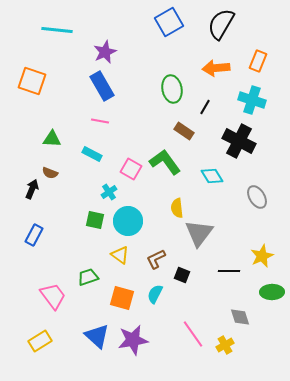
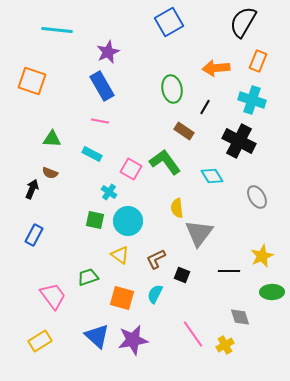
black semicircle at (221, 24): moved 22 px right, 2 px up
purple star at (105, 52): moved 3 px right
cyan cross at (109, 192): rotated 21 degrees counterclockwise
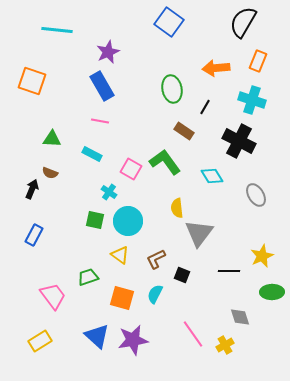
blue square at (169, 22): rotated 24 degrees counterclockwise
gray ellipse at (257, 197): moved 1 px left, 2 px up
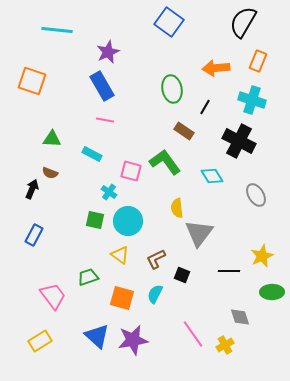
pink line at (100, 121): moved 5 px right, 1 px up
pink square at (131, 169): moved 2 px down; rotated 15 degrees counterclockwise
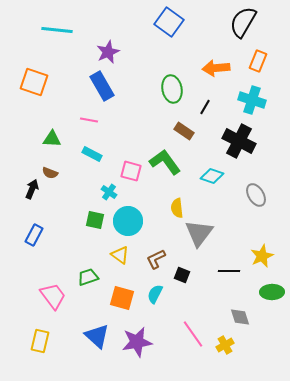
orange square at (32, 81): moved 2 px right, 1 px down
pink line at (105, 120): moved 16 px left
cyan diamond at (212, 176): rotated 40 degrees counterclockwise
purple star at (133, 340): moved 4 px right, 2 px down
yellow rectangle at (40, 341): rotated 45 degrees counterclockwise
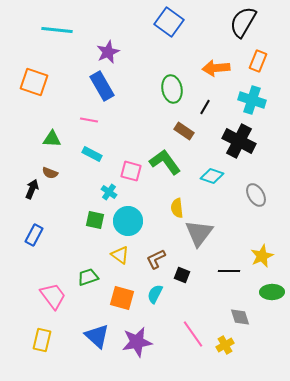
yellow rectangle at (40, 341): moved 2 px right, 1 px up
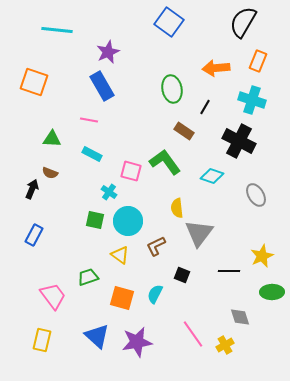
brown L-shape at (156, 259): moved 13 px up
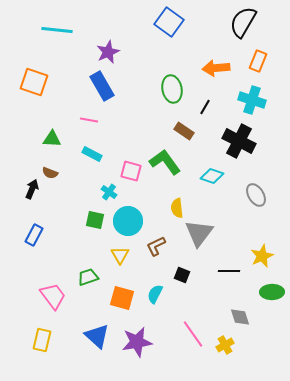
yellow triangle at (120, 255): rotated 24 degrees clockwise
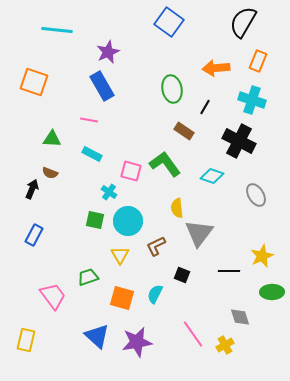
green L-shape at (165, 162): moved 2 px down
yellow rectangle at (42, 340): moved 16 px left
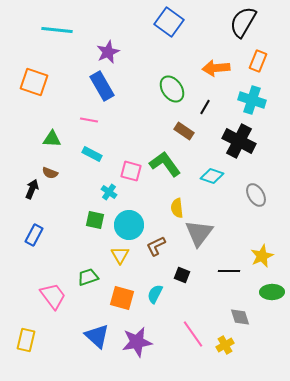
green ellipse at (172, 89): rotated 24 degrees counterclockwise
cyan circle at (128, 221): moved 1 px right, 4 px down
